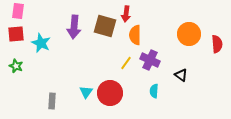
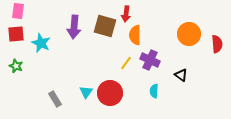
gray rectangle: moved 3 px right, 2 px up; rotated 35 degrees counterclockwise
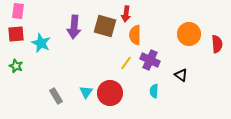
gray rectangle: moved 1 px right, 3 px up
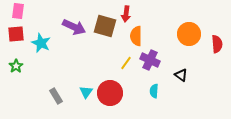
purple arrow: rotated 70 degrees counterclockwise
orange semicircle: moved 1 px right, 1 px down
green star: rotated 16 degrees clockwise
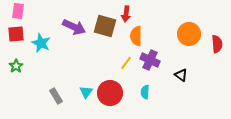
cyan semicircle: moved 9 px left, 1 px down
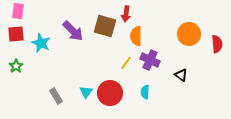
purple arrow: moved 1 px left, 4 px down; rotated 20 degrees clockwise
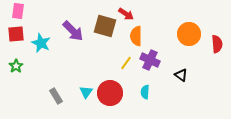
red arrow: rotated 63 degrees counterclockwise
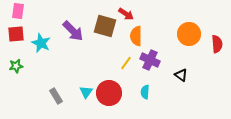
green star: rotated 24 degrees clockwise
red circle: moved 1 px left
